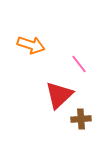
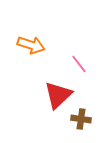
red triangle: moved 1 px left
brown cross: rotated 12 degrees clockwise
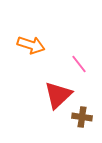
brown cross: moved 1 px right, 2 px up
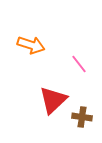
red triangle: moved 5 px left, 5 px down
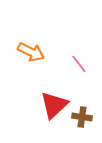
orange arrow: moved 7 px down; rotated 8 degrees clockwise
red triangle: moved 1 px right, 5 px down
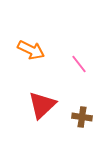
orange arrow: moved 2 px up
red triangle: moved 12 px left
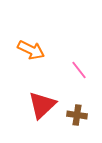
pink line: moved 6 px down
brown cross: moved 5 px left, 2 px up
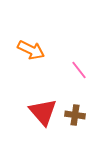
red triangle: moved 1 px right, 7 px down; rotated 28 degrees counterclockwise
brown cross: moved 2 px left
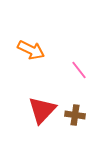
red triangle: moved 1 px left, 2 px up; rotated 24 degrees clockwise
